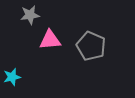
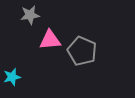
gray pentagon: moved 9 px left, 5 px down
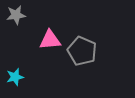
gray star: moved 14 px left
cyan star: moved 3 px right
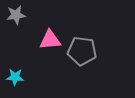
gray pentagon: rotated 16 degrees counterclockwise
cyan star: rotated 18 degrees clockwise
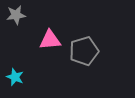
gray pentagon: moved 2 px right; rotated 24 degrees counterclockwise
cyan star: rotated 18 degrees clockwise
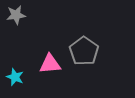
pink triangle: moved 24 px down
gray pentagon: rotated 20 degrees counterclockwise
